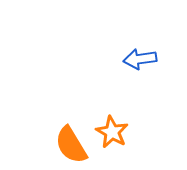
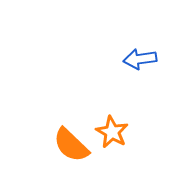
orange semicircle: rotated 15 degrees counterclockwise
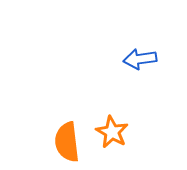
orange semicircle: moved 4 px left, 3 px up; rotated 39 degrees clockwise
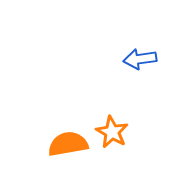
orange semicircle: moved 1 px right, 2 px down; rotated 87 degrees clockwise
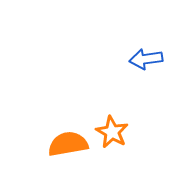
blue arrow: moved 6 px right
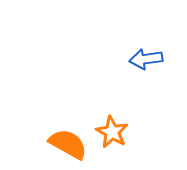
orange semicircle: rotated 39 degrees clockwise
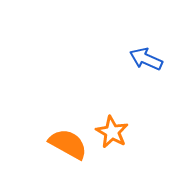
blue arrow: rotated 32 degrees clockwise
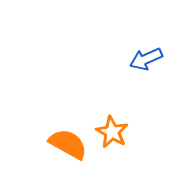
blue arrow: rotated 48 degrees counterclockwise
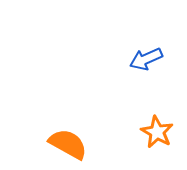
orange star: moved 45 px right
